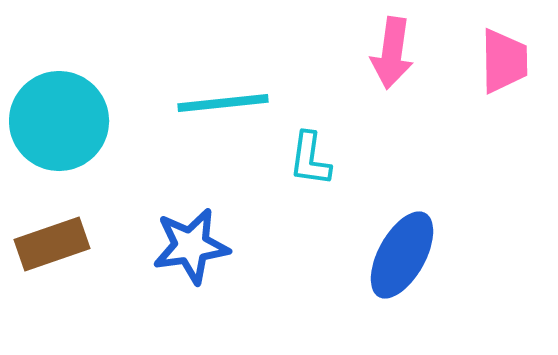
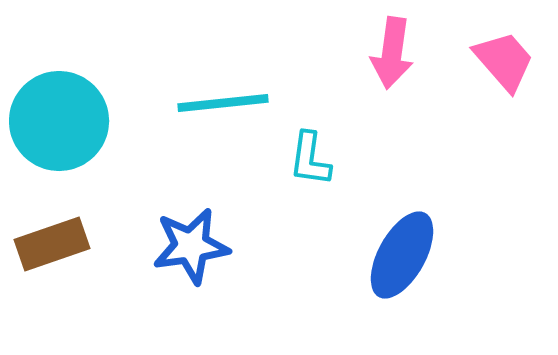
pink trapezoid: rotated 40 degrees counterclockwise
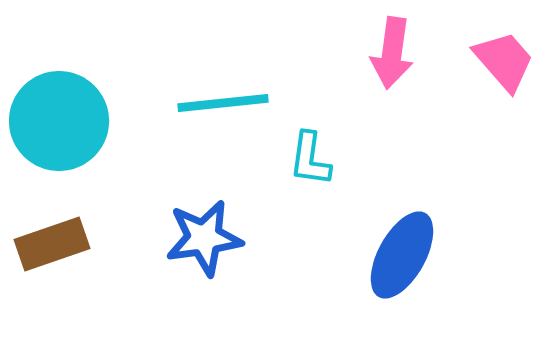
blue star: moved 13 px right, 8 px up
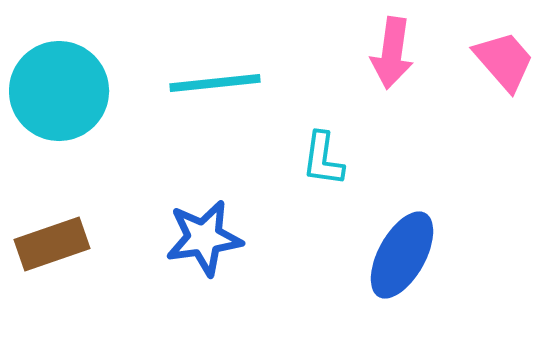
cyan line: moved 8 px left, 20 px up
cyan circle: moved 30 px up
cyan L-shape: moved 13 px right
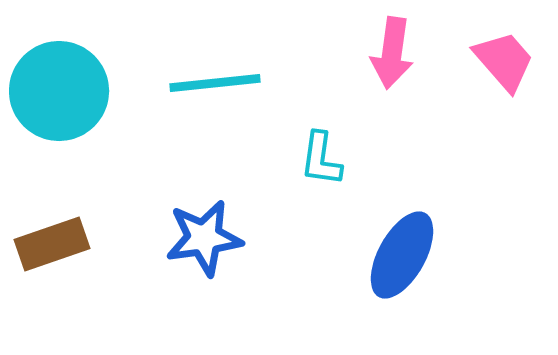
cyan L-shape: moved 2 px left
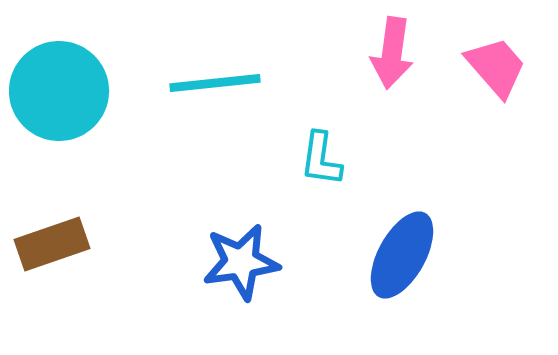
pink trapezoid: moved 8 px left, 6 px down
blue star: moved 37 px right, 24 px down
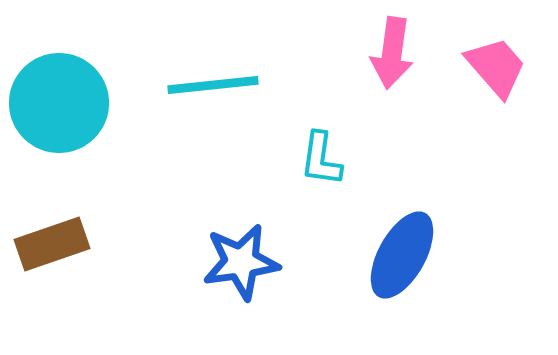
cyan line: moved 2 px left, 2 px down
cyan circle: moved 12 px down
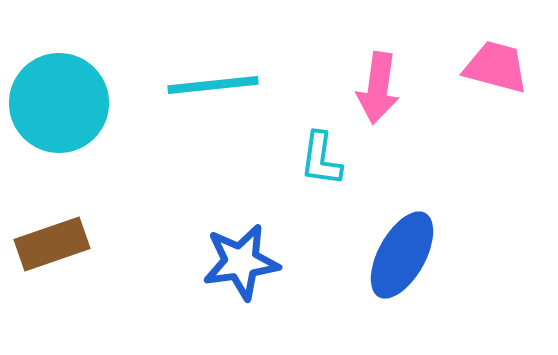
pink arrow: moved 14 px left, 35 px down
pink trapezoid: rotated 34 degrees counterclockwise
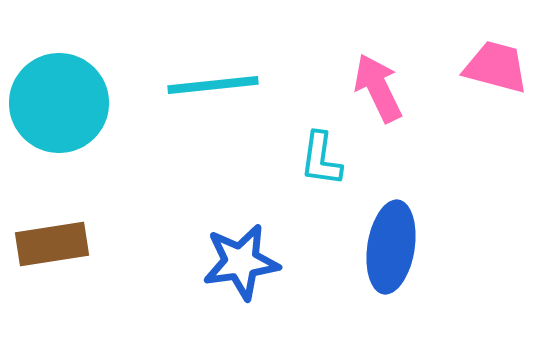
pink arrow: rotated 146 degrees clockwise
brown rectangle: rotated 10 degrees clockwise
blue ellipse: moved 11 px left, 8 px up; rotated 20 degrees counterclockwise
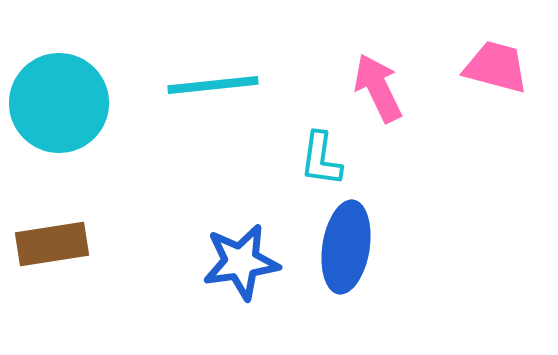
blue ellipse: moved 45 px left
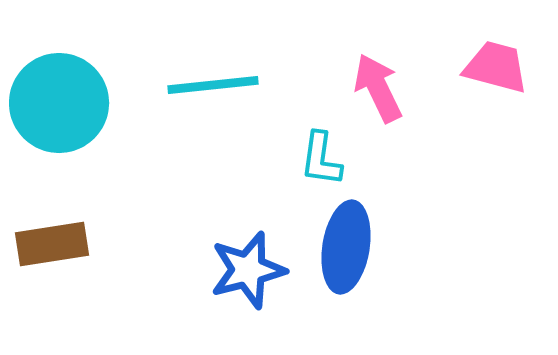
blue star: moved 7 px right, 8 px down; rotated 6 degrees counterclockwise
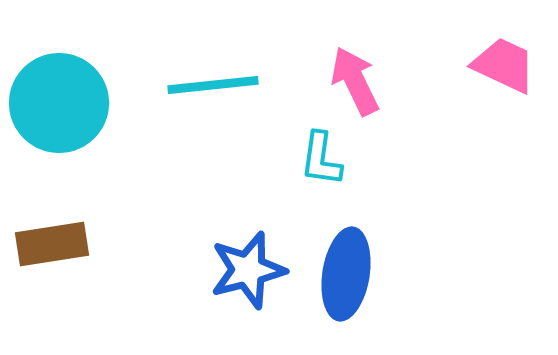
pink trapezoid: moved 8 px right, 2 px up; rotated 10 degrees clockwise
pink arrow: moved 23 px left, 7 px up
blue ellipse: moved 27 px down
